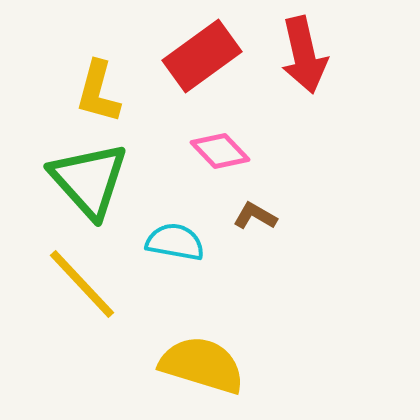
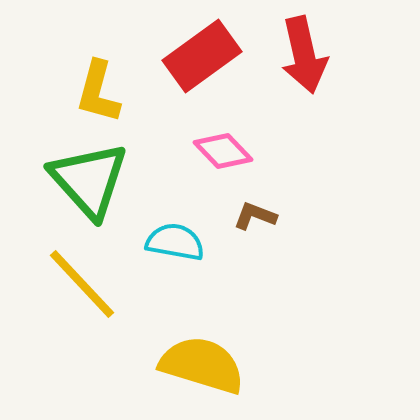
pink diamond: moved 3 px right
brown L-shape: rotated 9 degrees counterclockwise
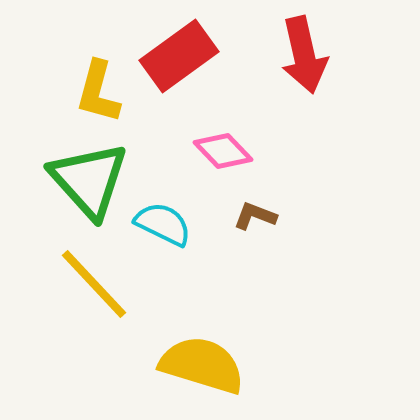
red rectangle: moved 23 px left
cyan semicircle: moved 12 px left, 18 px up; rotated 16 degrees clockwise
yellow line: moved 12 px right
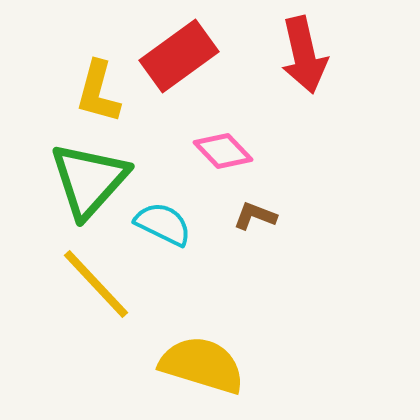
green triangle: rotated 24 degrees clockwise
yellow line: moved 2 px right
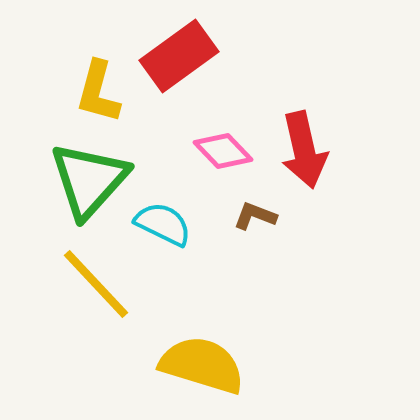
red arrow: moved 95 px down
